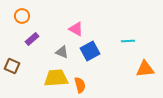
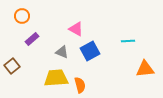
brown square: rotated 28 degrees clockwise
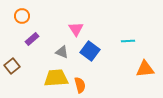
pink triangle: rotated 28 degrees clockwise
blue square: rotated 24 degrees counterclockwise
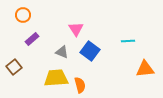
orange circle: moved 1 px right, 1 px up
brown square: moved 2 px right, 1 px down
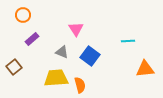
blue square: moved 5 px down
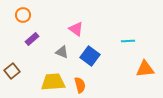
pink triangle: rotated 21 degrees counterclockwise
brown square: moved 2 px left, 4 px down
yellow trapezoid: moved 3 px left, 4 px down
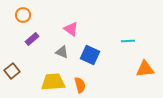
pink triangle: moved 5 px left
blue square: moved 1 px up; rotated 12 degrees counterclockwise
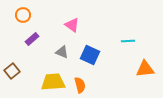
pink triangle: moved 1 px right, 4 px up
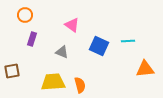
orange circle: moved 2 px right
purple rectangle: rotated 32 degrees counterclockwise
blue square: moved 9 px right, 9 px up
brown square: rotated 28 degrees clockwise
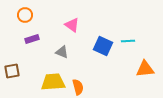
purple rectangle: rotated 56 degrees clockwise
blue square: moved 4 px right
orange semicircle: moved 2 px left, 2 px down
